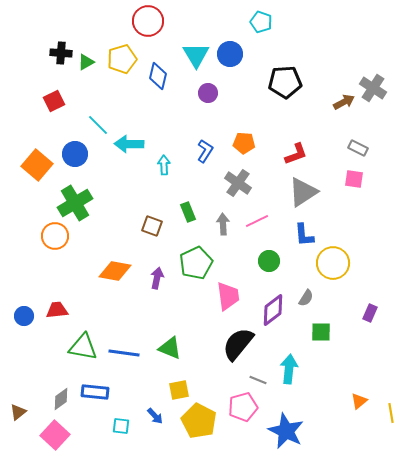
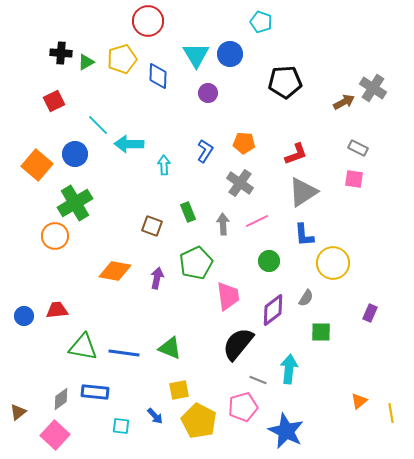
blue diamond at (158, 76): rotated 12 degrees counterclockwise
gray cross at (238, 183): moved 2 px right
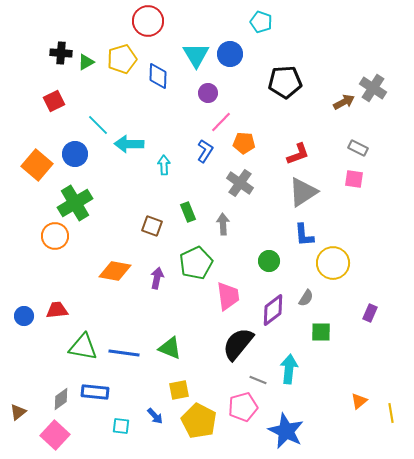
red L-shape at (296, 154): moved 2 px right
pink line at (257, 221): moved 36 px left, 99 px up; rotated 20 degrees counterclockwise
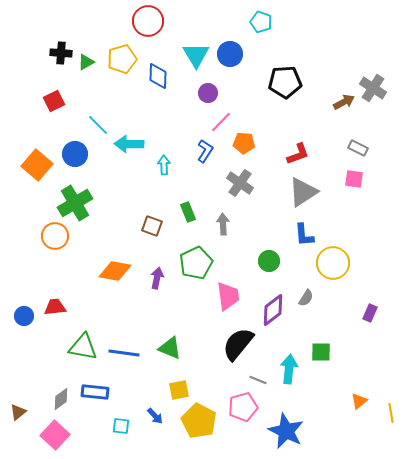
red trapezoid at (57, 310): moved 2 px left, 3 px up
green square at (321, 332): moved 20 px down
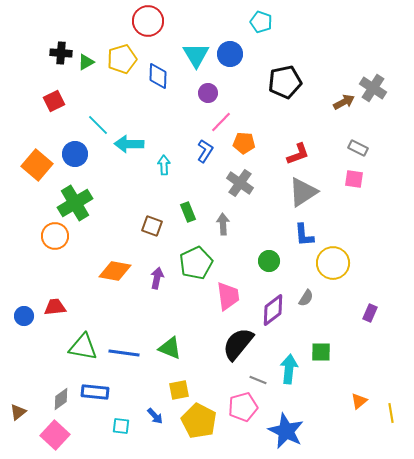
black pentagon at (285, 82): rotated 8 degrees counterclockwise
